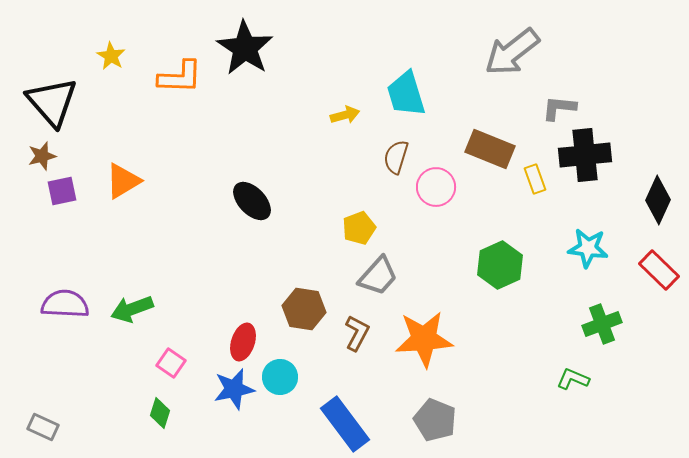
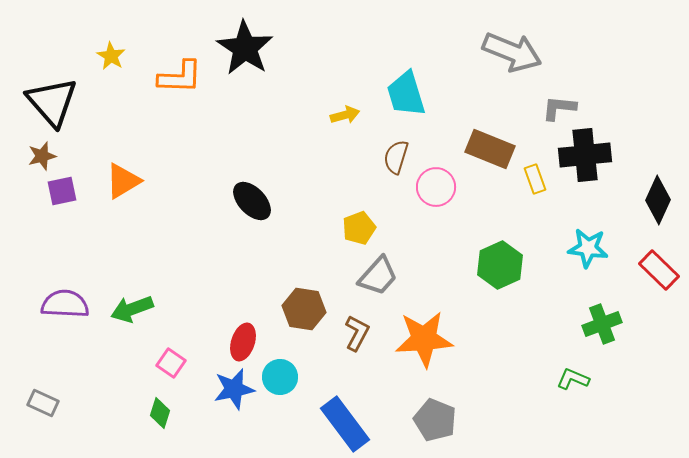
gray arrow: rotated 120 degrees counterclockwise
gray rectangle: moved 24 px up
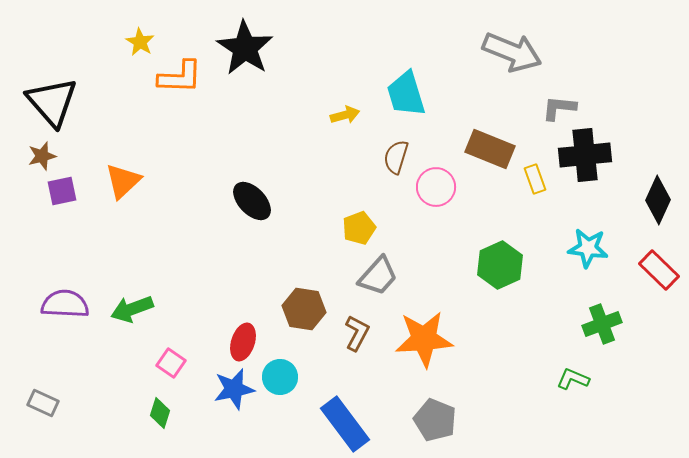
yellow star: moved 29 px right, 14 px up
orange triangle: rotated 12 degrees counterclockwise
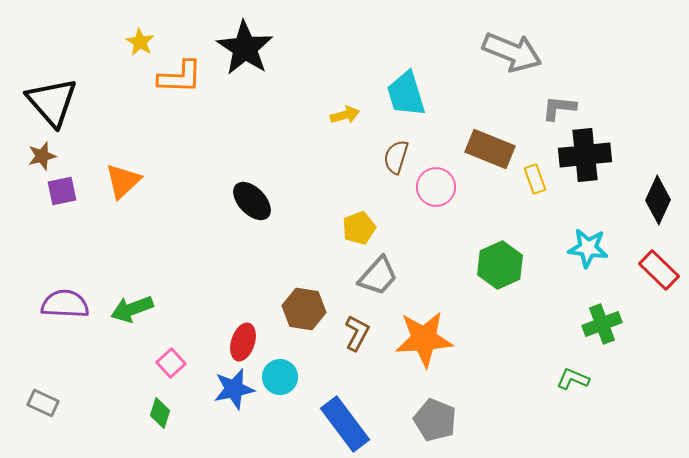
pink square: rotated 12 degrees clockwise
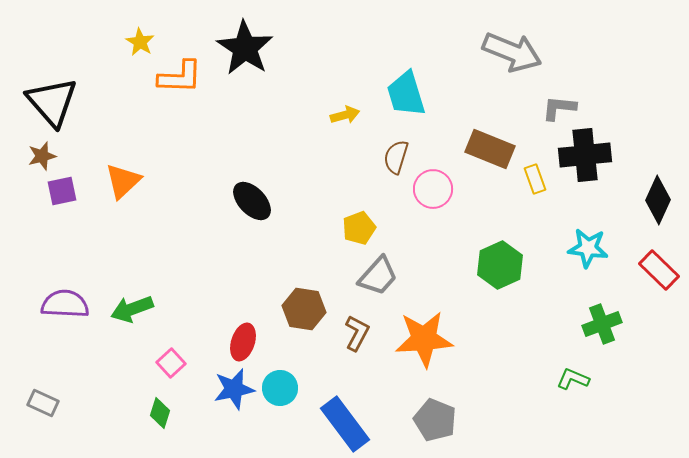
pink circle: moved 3 px left, 2 px down
cyan circle: moved 11 px down
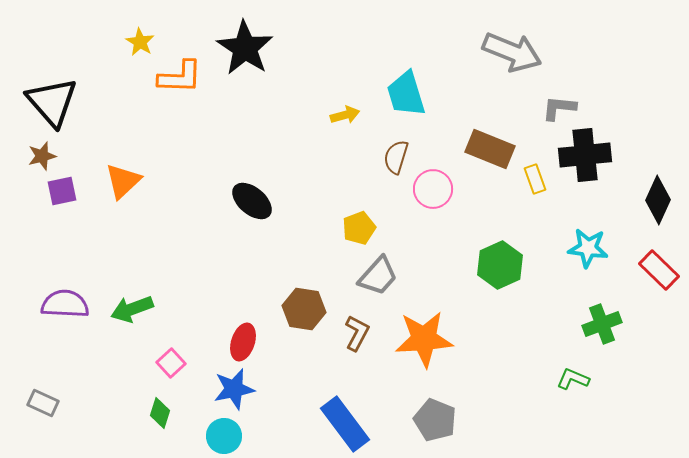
black ellipse: rotated 6 degrees counterclockwise
cyan circle: moved 56 px left, 48 px down
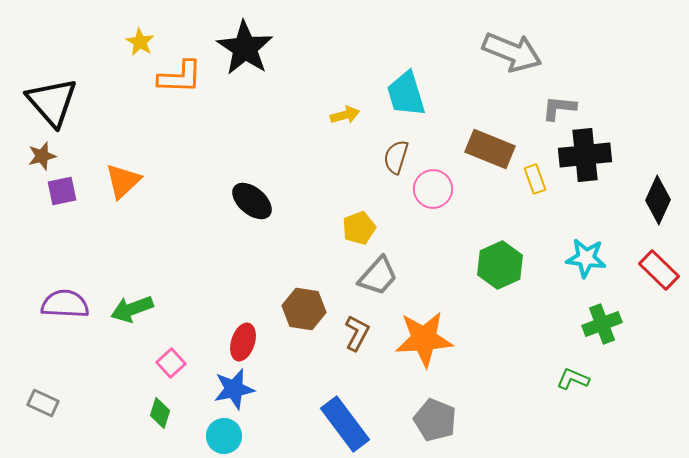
cyan star: moved 2 px left, 10 px down
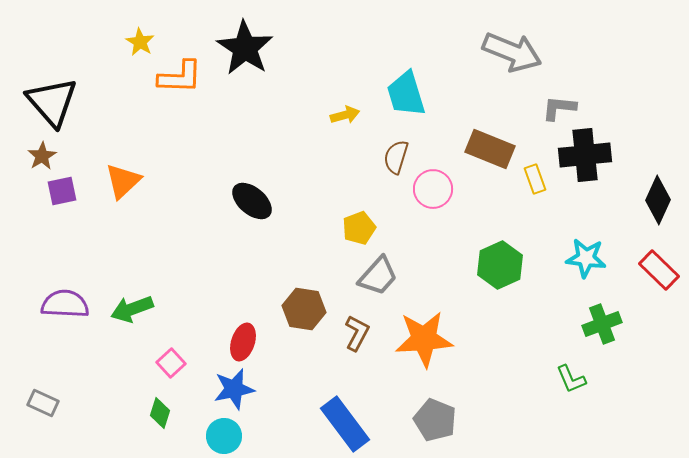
brown star: rotated 16 degrees counterclockwise
green L-shape: moved 2 px left; rotated 136 degrees counterclockwise
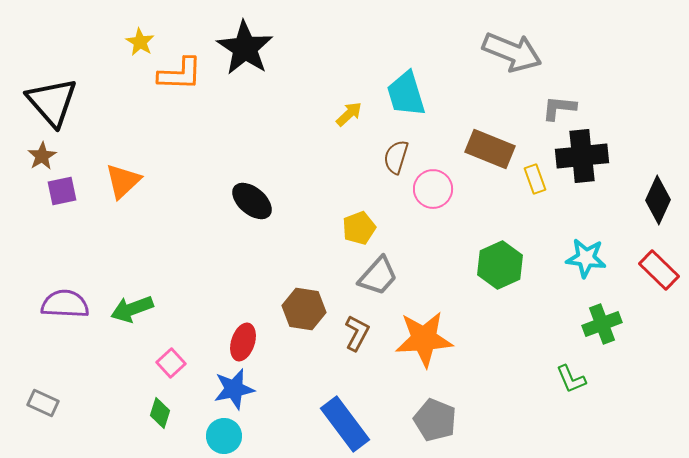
orange L-shape: moved 3 px up
yellow arrow: moved 4 px right, 1 px up; rotated 28 degrees counterclockwise
black cross: moved 3 px left, 1 px down
